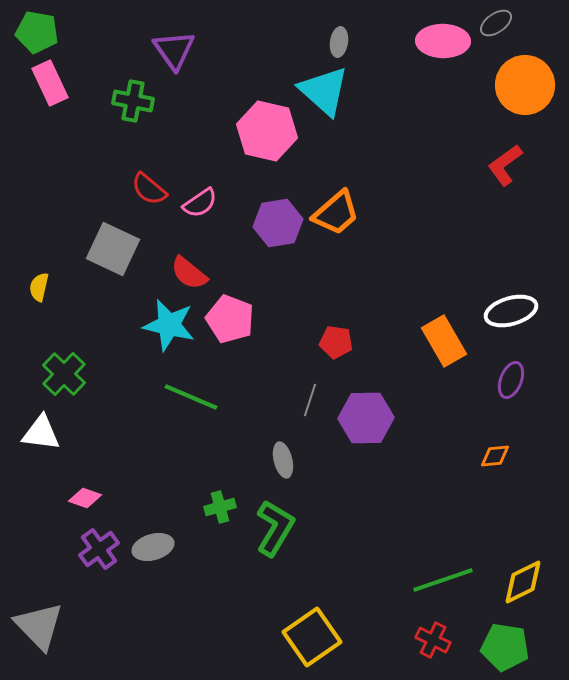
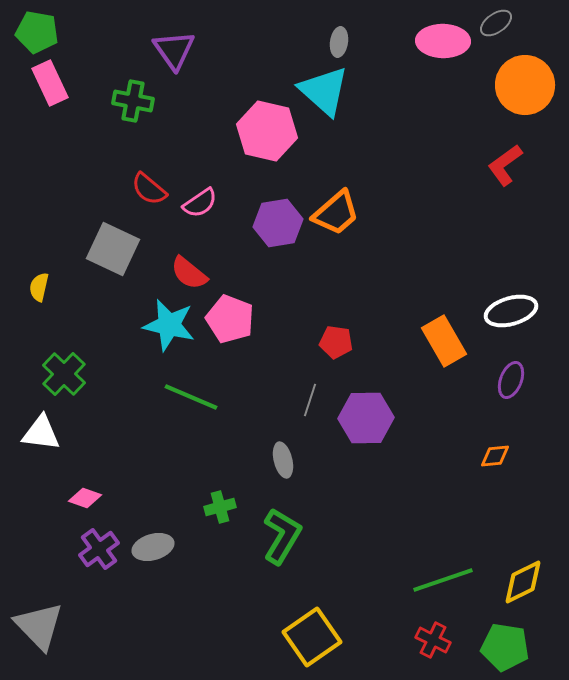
green L-shape at (275, 528): moved 7 px right, 8 px down
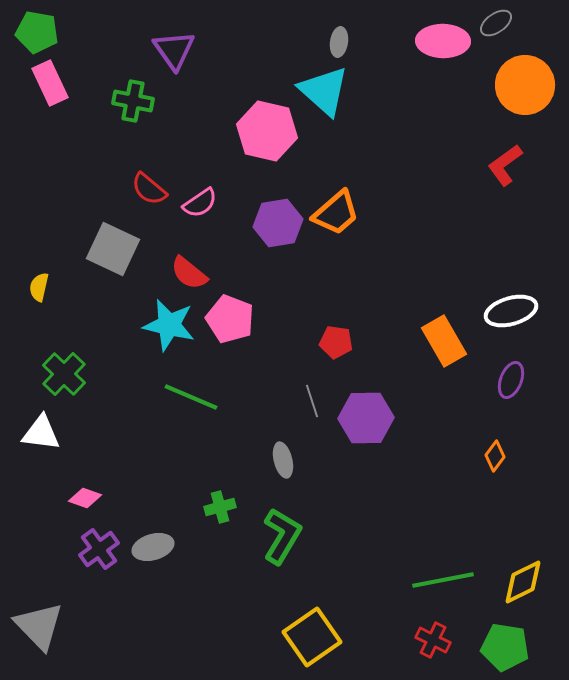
gray line at (310, 400): moved 2 px right, 1 px down; rotated 36 degrees counterclockwise
orange diamond at (495, 456): rotated 48 degrees counterclockwise
green line at (443, 580): rotated 8 degrees clockwise
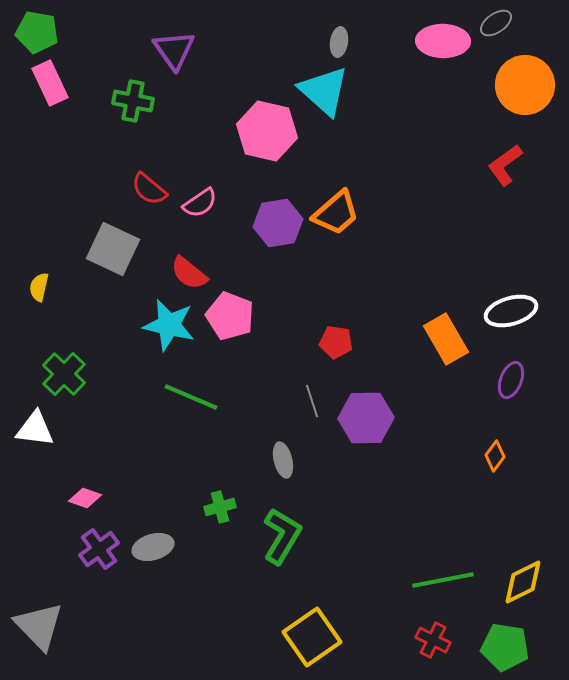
pink pentagon at (230, 319): moved 3 px up
orange rectangle at (444, 341): moved 2 px right, 2 px up
white triangle at (41, 433): moved 6 px left, 4 px up
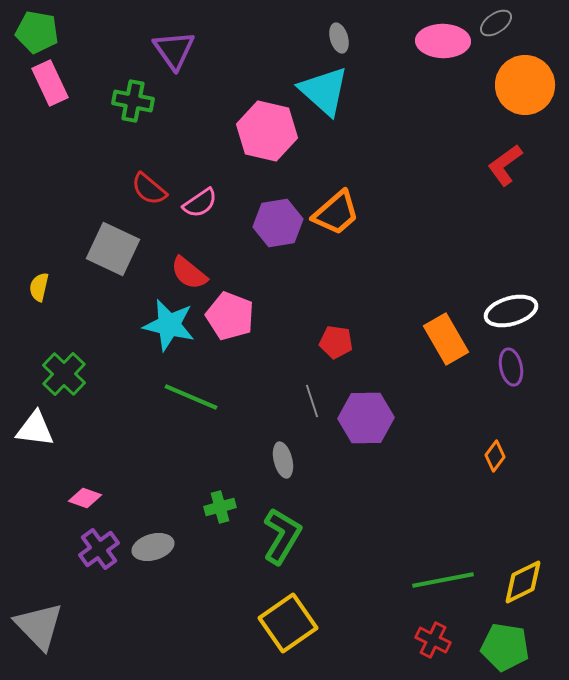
gray ellipse at (339, 42): moved 4 px up; rotated 24 degrees counterclockwise
purple ellipse at (511, 380): moved 13 px up; rotated 33 degrees counterclockwise
yellow square at (312, 637): moved 24 px left, 14 px up
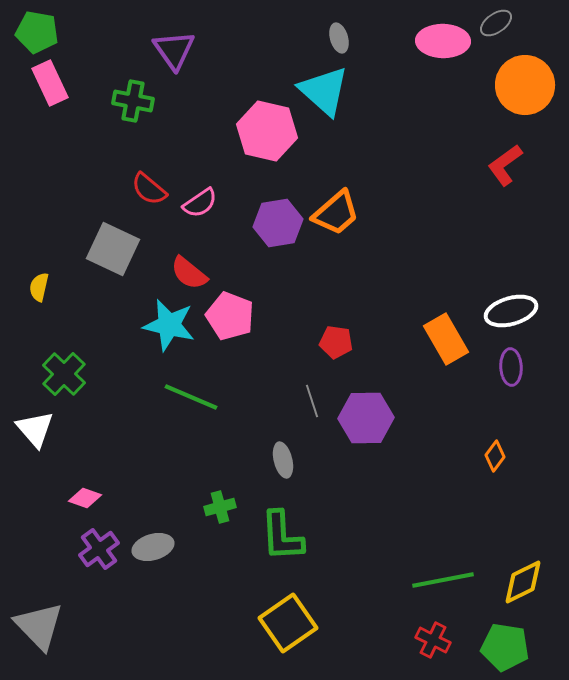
purple ellipse at (511, 367): rotated 9 degrees clockwise
white triangle at (35, 429): rotated 42 degrees clockwise
green L-shape at (282, 536): rotated 146 degrees clockwise
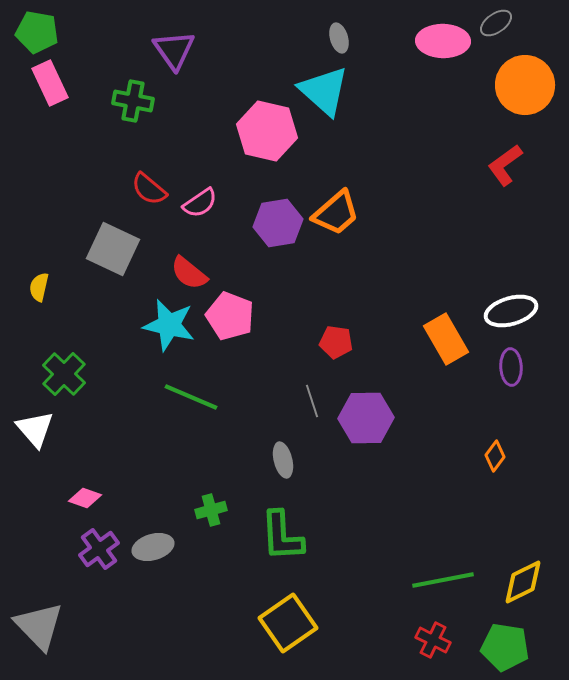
green cross at (220, 507): moved 9 px left, 3 px down
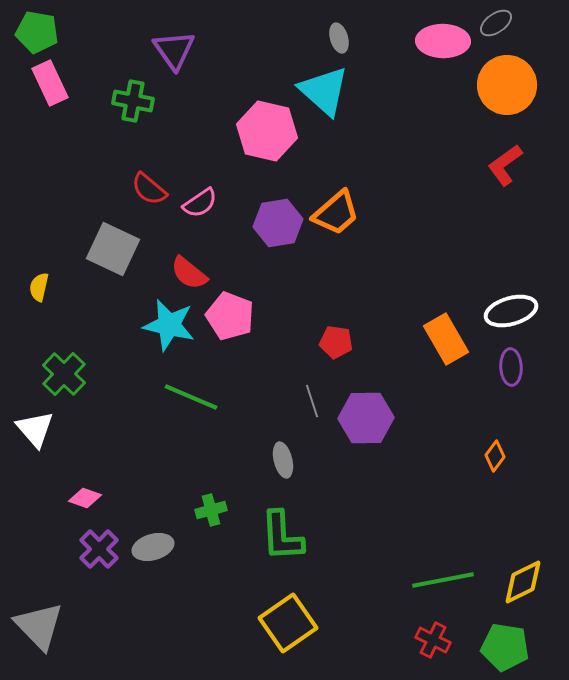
orange circle at (525, 85): moved 18 px left
purple cross at (99, 549): rotated 9 degrees counterclockwise
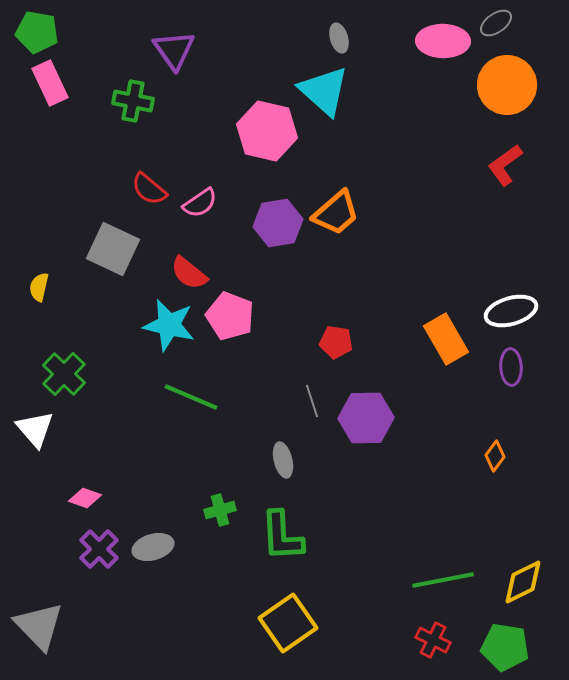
green cross at (211, 510): moved 9 px right
